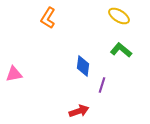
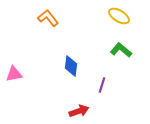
orange L-shape: rotated 110 degrees clockwise
blue diamond: moved 12 px left
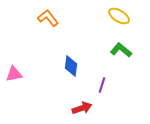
red arrow: moved 3 px right, 3 px up
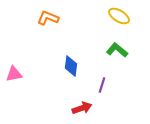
orange L-shape: rotated 30 degrees counterclockwise
green L-shape: moved 4 px left
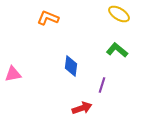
yellow ellipse: moved 2 px up
pink triangle: moved 1 px left
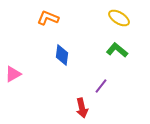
yellow ellipse: moved 4 px down
blue diamond: moved 9 px left, 11 px up
pink triangle: rotated 18 degrees counterclockwise
purple line: moved 1 px left, 1 px down; rotated 21 degrees clockwise
red arrow: rotated 96 degrees clockwise
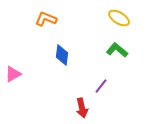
orange L-shape: moved 2 px left, 1 px down
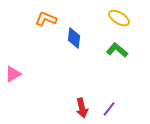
blue diamond: moved 12 px right, 17 px up
purple line: moved 8 px right, 23 px down
